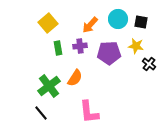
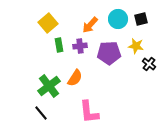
black square: moved 3 px up; rotated 24 degrees counterclockwise
green rectangle: moved 1 px right, 3 px up
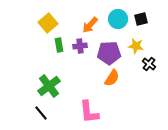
orange semicircle: moved 37 px right
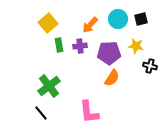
black cross: moved 1 px right, 2 px down; rotated 24 degrees counterclockwise
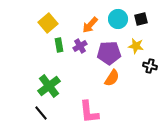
purple cross: rotated 24 degrees counterclockwise
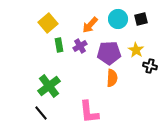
yellow star: moved 4 px down; rotated 21 degrees clockwise
orange semicircle: rotated 30 degrees counterclockwise
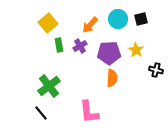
black cross: moved 6 px right, 4 px down
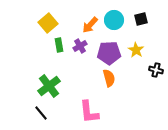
cyan circle: moved 4 px left, 1 px down
orange semicircle: moved 3 px left; rotated 18 degrees counterclockwise
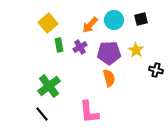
purple cross: moved 1 px down
black line: moved 1 px right, 1 px down
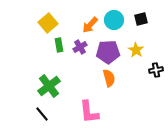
purple pentagon: moved 1 px left, 1 px up
black cross: rotated 24 degrees counterclockwise
